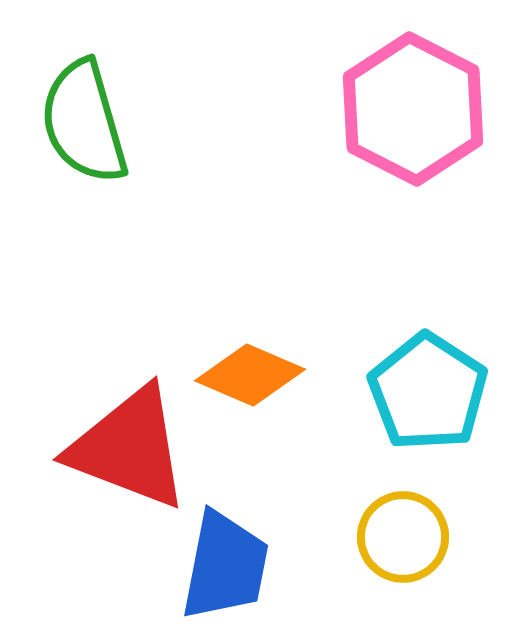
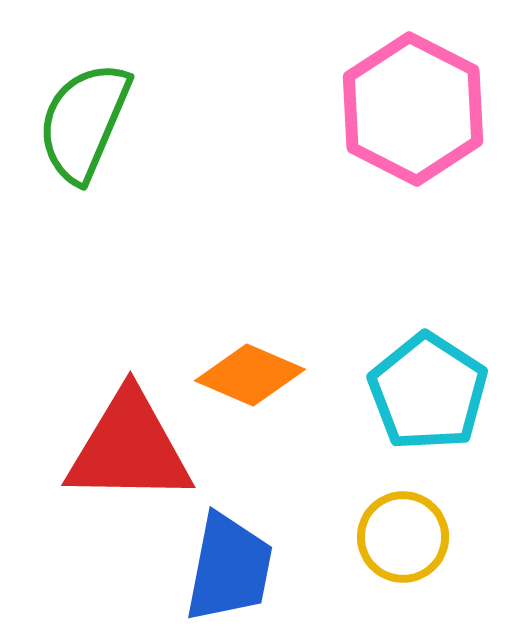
green semicircle: rotated 39 degrees clockwise
red triangle: rotated 20 degrees counterclockwise
blue trapezoid: moved 4 px right, 2 px down
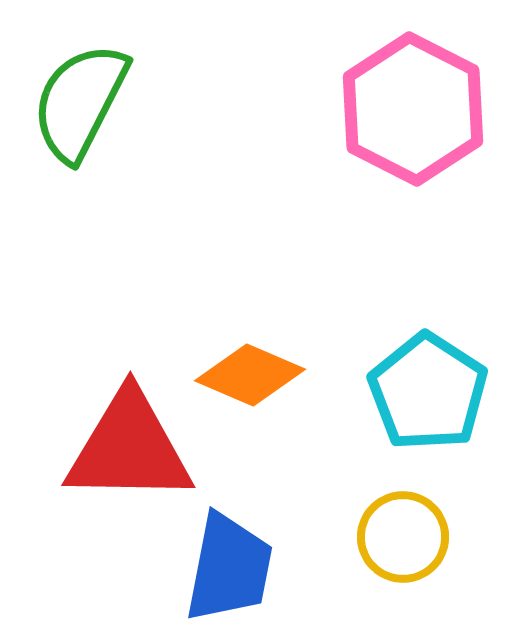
green semicircle: moved 4 px left, 20 px up; rotated 4 degrees clockwise
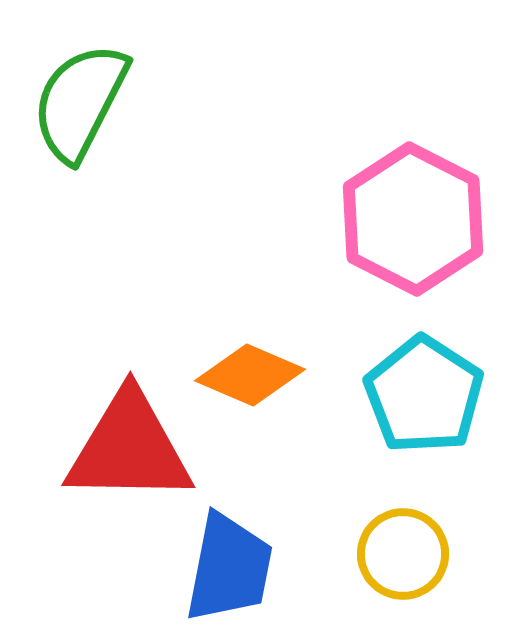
pink hexagon: moved 110 px down
cyan pentagon: moved 4 px left, 3 px down
yellow circle: moved 17 px down
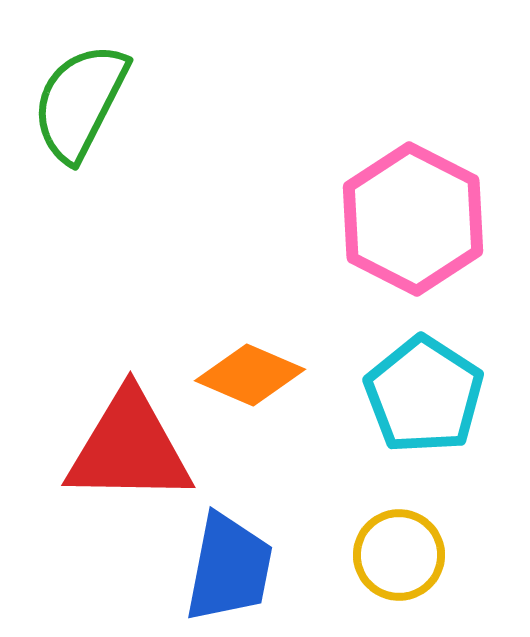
yellow circle: moved 4 px left, 1 px down
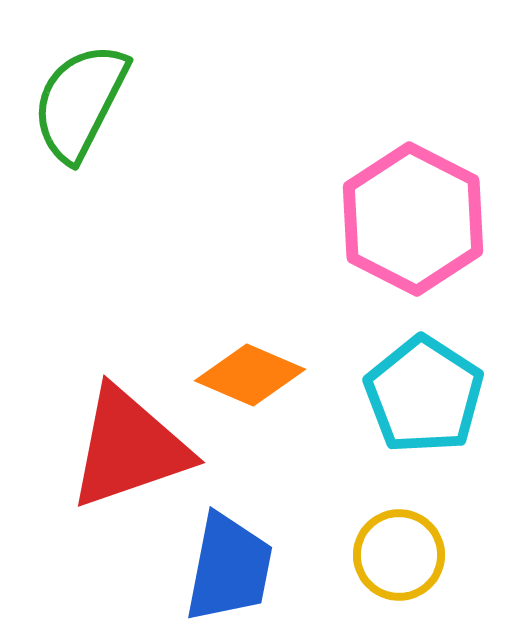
red triangle: rotated 20 degrees counterclockwise
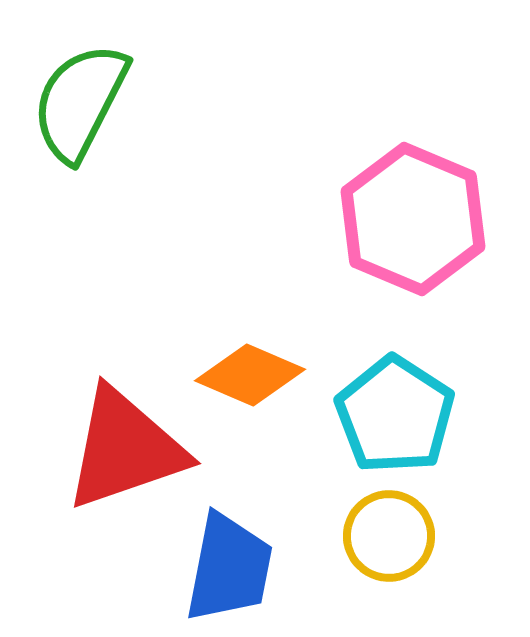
pink hexagon: rotated 4 degrees counterclockwise
cyan pentagon: moved 29 px left, 20 px down
red triangle: moved 4 px left, 1 px down
yellow circle: moved 10 px left, 19 px up
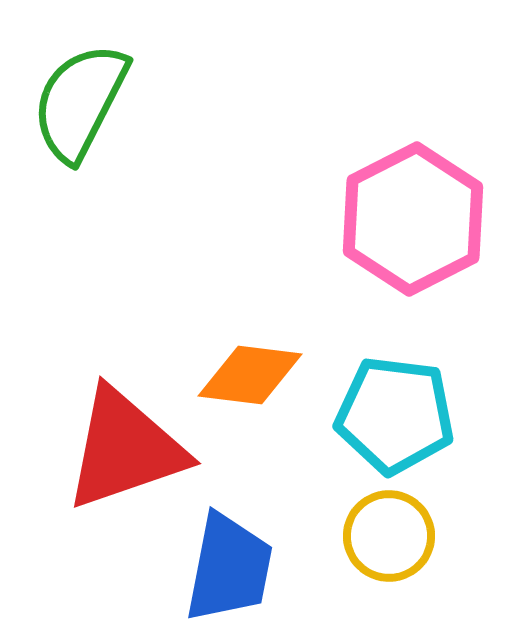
pink hexagon: rotated 10 degrees clockwise
orange diamond: rotated 16 degrees counterclockwise
cyan pentagon: rotated 26 degrees counterclockwise
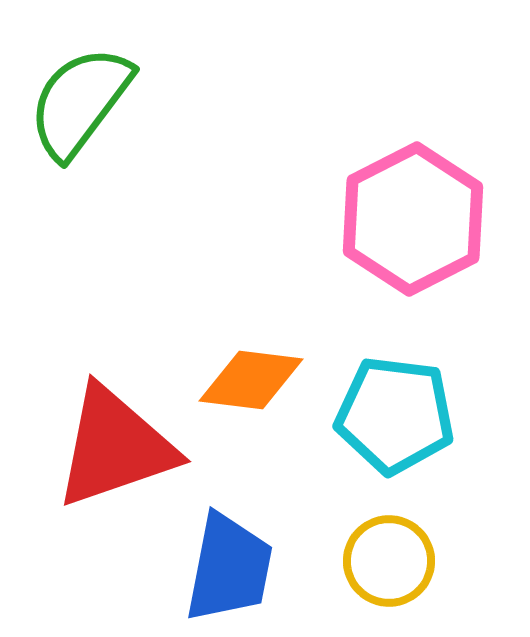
green semicircle: rotated 10 degrees clockwise
orange diamond: moved 1 px right, 5 px down
red triangle: moved 10 px left, 2 px up
yellow circle: moved 25 px down
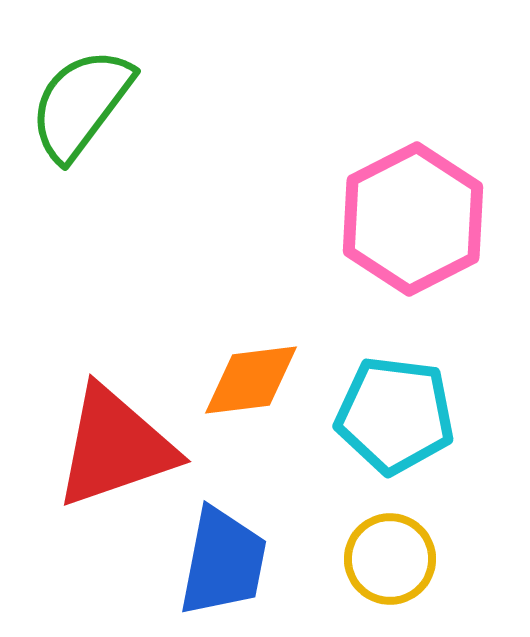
green semicircle: moved 1 px right, 2 px down
orange diamond: rotated 14 degrees counterclockwise
yellow circle: moved 1 px right, 2 px up
blue trapezoid: moved 6 px left, 6 px up
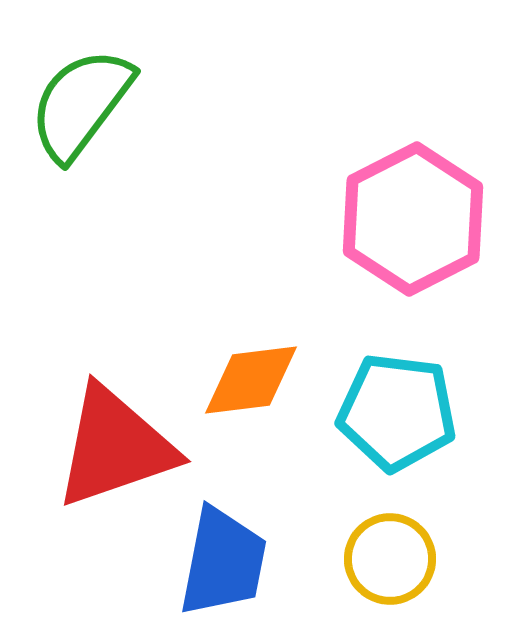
cyan pentagon: moved 2 px right, 3 px up
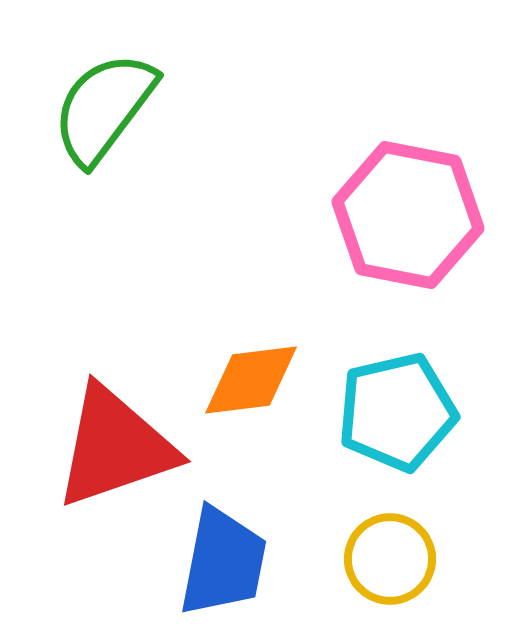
green semicircle: moved 23 px right, 4 px down
pink hexagon: moved 5 px left, 4 px up; rotated 22 degrees counterclockwise
cyan pentagon: rotated 20 degrees counterclockwise
